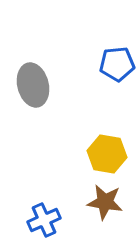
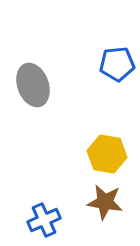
gray ellipse: rotated 6 degrees counterclockwise
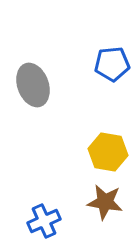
blue pentagon: moved 5 px left
yellow hexagon: moved 1 px right, 2 px up
blue cross: moved 1 px down
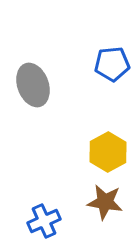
yellow hexagon: rotated 21 degrees clockwise
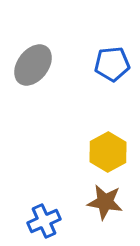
gray ellipse: moved 20 px up; rotated 57 degrees clockwise
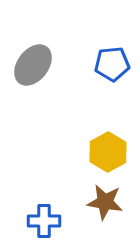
blue cross: rotated 24 degrees clockwise
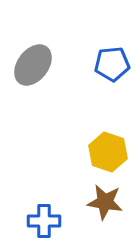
yellow hexagon: rotated 12 degrees counterclockwise
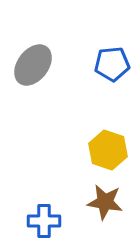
yellow hexagon: moved 2 px up
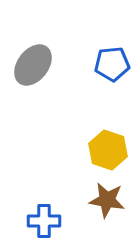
brown star: moved 2 px right, 2 px up
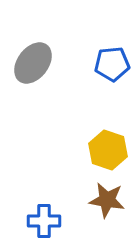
gray ellipse: moved 2 px up
